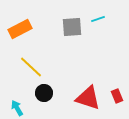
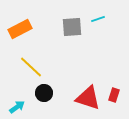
red rectangle: moved 3 px left, 1 px up; rotated 40 degrees clockwise
cyan arrow: moved 1 px up; rotated 84 degrees clockwise
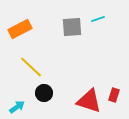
red triangle: moved 1 px right, 3 px down
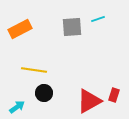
yellow line: moved 3 px right, 3 px down; rotated 35 degrees counterclockwise
red triangle: rotated 48 degrees counterclockwise
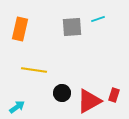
orange rectangle: rotated 50 degrees counterclockwise
black circle: moved 18 px right
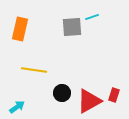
cyan line: moved 6 px left, 2 px up
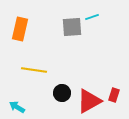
cyan arrow: rotated 112 degrees counterclockwise
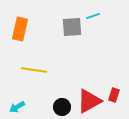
cyan line: moved 1 px right, 1 px up
black circle: moved 14 px down
cyan arrow: rotated 63 degrees counterclockwise
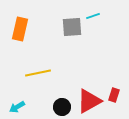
yellow line: moved 4 px right, 3 px down; rotated 20 degrees counterclockwise
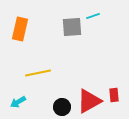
red rectangle: rotated 24 degrees counterclockwise
cyan arrow: moved 1 px right, 5 px up
